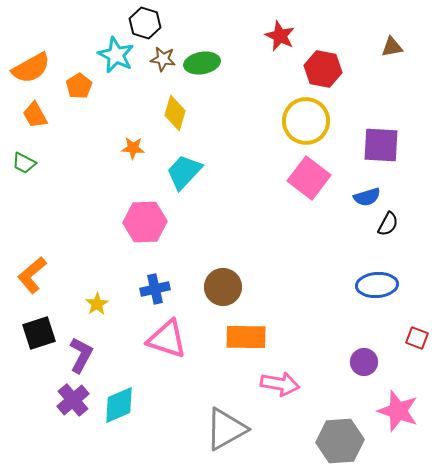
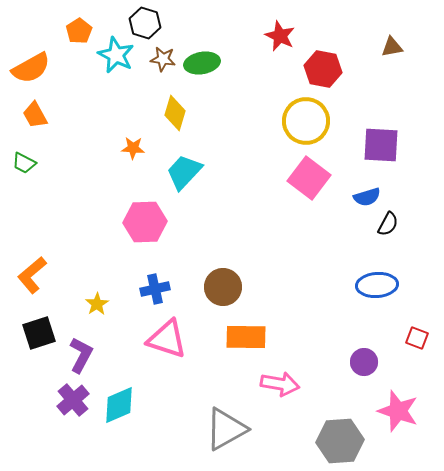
orange pentagon: moved 55 px up
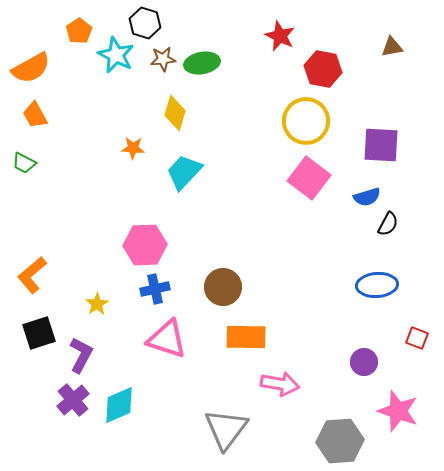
brown star: rotated 15 degrees counterclockwise
pink hexagon: moved 23 px down
gray triangle: rotated 24 degrees counterclockwise
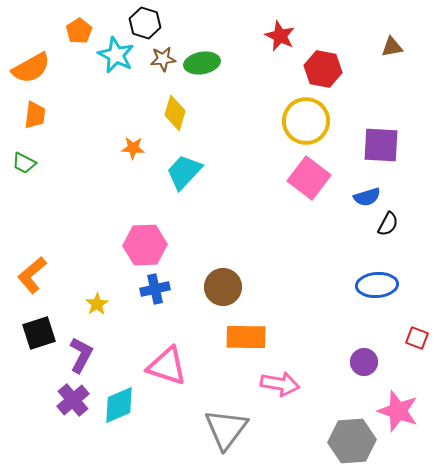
orange trapezoid: rotated 144 degrees counterclockwise
pink triangle: moved 27 px down
gray hexagon: moved 12 px right
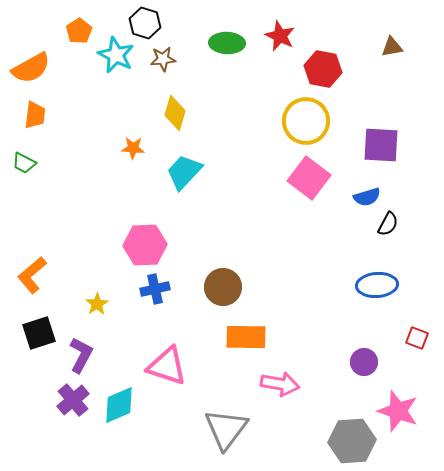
green ellipse: moved 25 px right, 20 px up; rotated 12 degrees clockwise
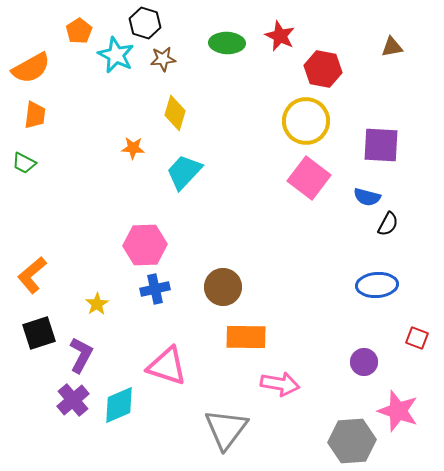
blue semicircle: rotated 32 degrees clockwise
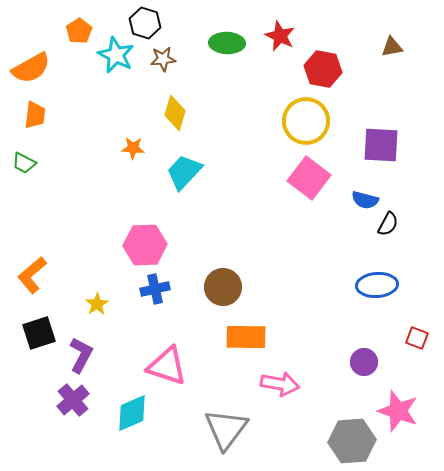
blue semicircle: moved 2 px left, 3 px down
cyan diamond: moved 13 px right, 8 px down
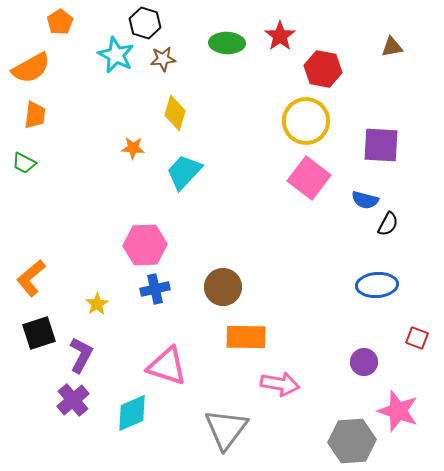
orange pentagon: moved 19 px left, 9 px up
red star: rotated 12 degrees clockwise
orange L-shape: moved 1 px left, 3 px down
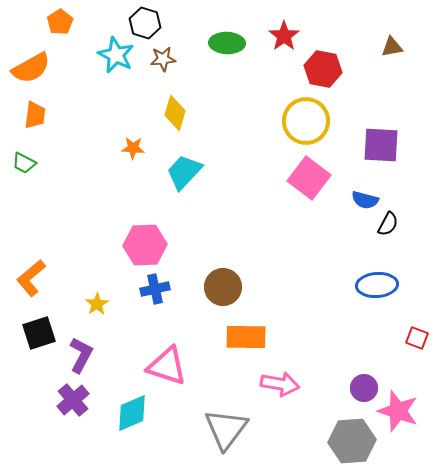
red star: moved 4 px right
purple circle: moved 26 px down
